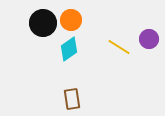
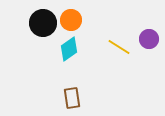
brown rectangle: moved 1 px up
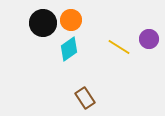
brown rectangle: moved 13 px right; rotated 25 degrees counterclockwise
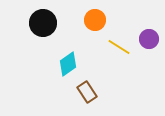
orange circle: moved 24 px right
cyan diamond: moved 1 px left, 15 px down
brown rectangle: moved 2 px right, 6 px up
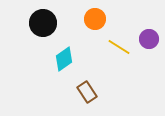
orange circle: moved 1 px up
cyan diamond: moved 4 px left, 5 px up
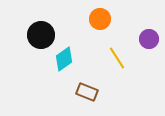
orange circle: moved 5 px right
black circle: moved 2 px left, 12 px down
yellow line: moved 2 px left, 11 px down; rotated 25 degrees clockwise
brown rectangle: rotated 35 degrees counterclockwise
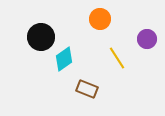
black circle: moved 2 px down
purple circle: moved 2 px left
brown rectangle: moved 3 px up
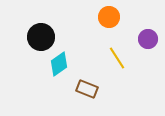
orange circle: moved 9 px right, 2 px up
purple circle: moved 1 px right
cyan diamond: moved 5 px left, 5 px down
